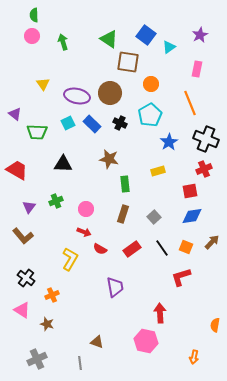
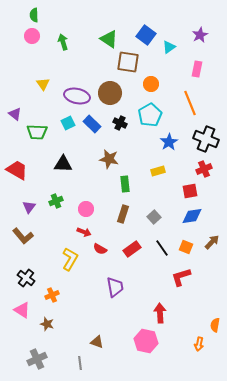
orange arrow at (194, 357): moved 5 px right, 13 px up
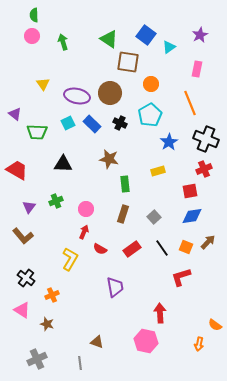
red arrow at (84, 232): rotated 88 degrees counterclockwise
brown arrow at (212, 242): moved 4 px left
orange semicircle at (215, 325): rotated 64 degrees counterclockwise
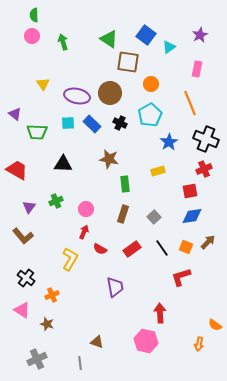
cyan square at (68, 123): rotated 24 degrees clockwise
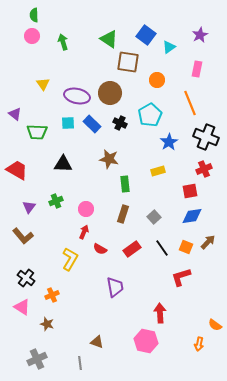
orange circle at (151, 84): moved 6 px right, 4 px up
black cross at (206, 139): moved 2 px up
pink triangle at (22, 310): moved 3 px up
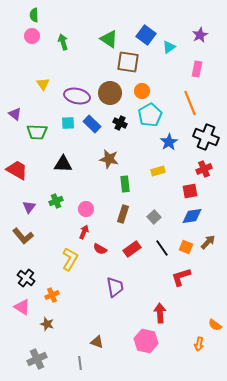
orange circle at (157, 80): moved 15 px left, 11 px down
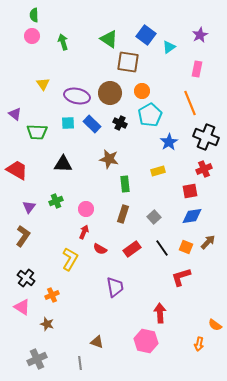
brown L-shape at (23, 236): rotated 105 degrees counterclockwise
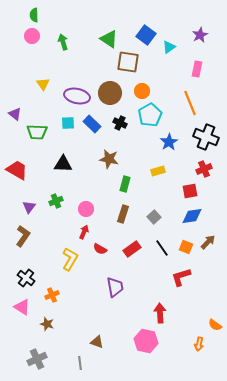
green rectangle at (125, 184): rotated 21 degrees clockwise
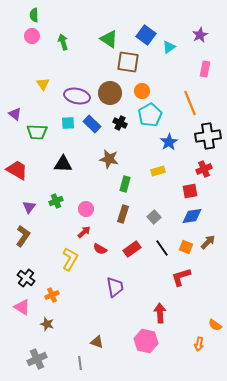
pink rectangle at (197, 69): moved 8 px right
black cross at (206, 137): moved 2 px right, 1 px up; rotated 30 degrees counterclockwise
red arrow at (84, 232): rotated 24 degrees clockwise
